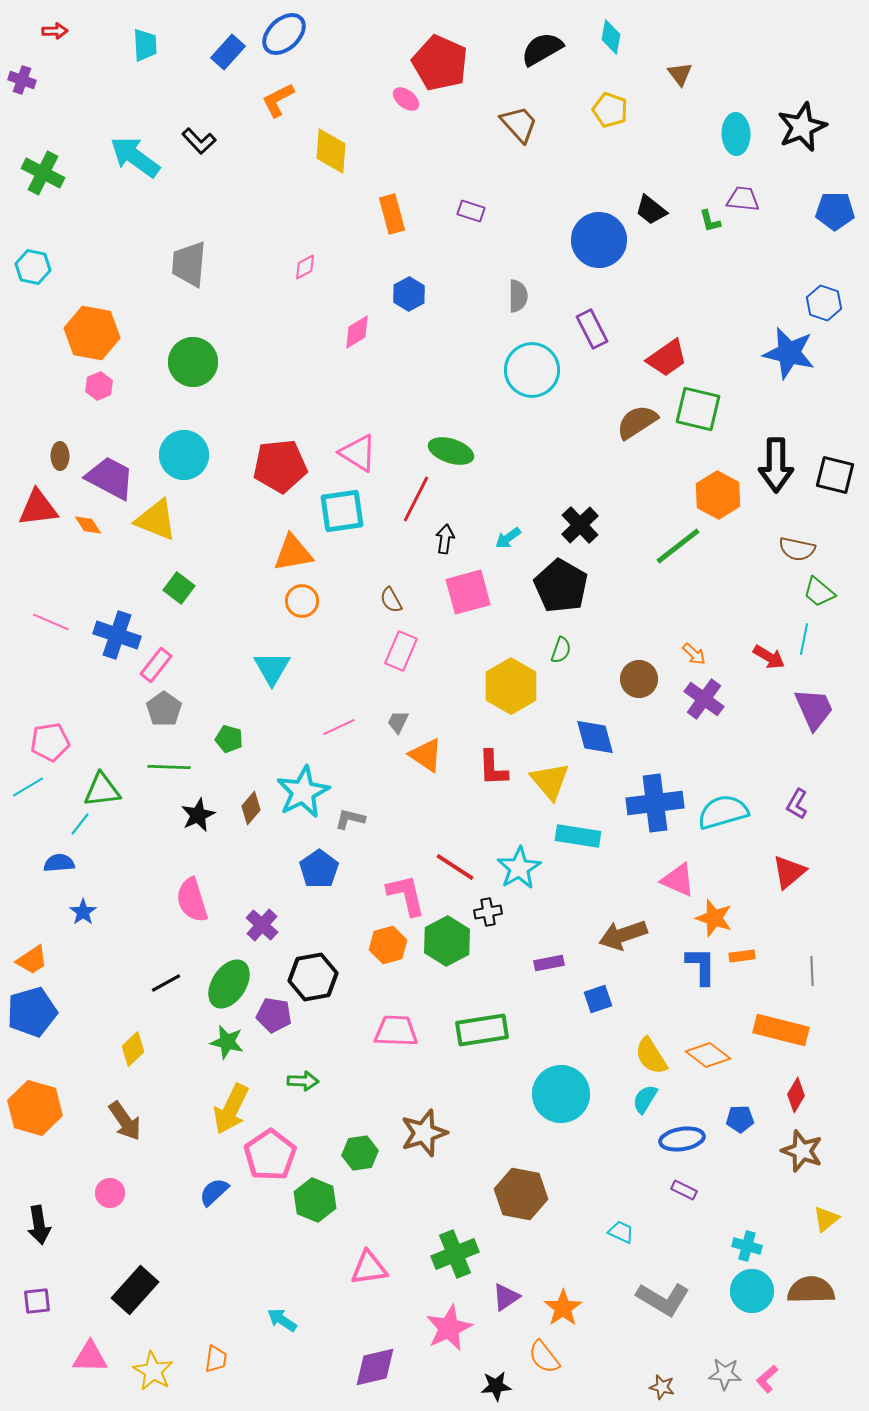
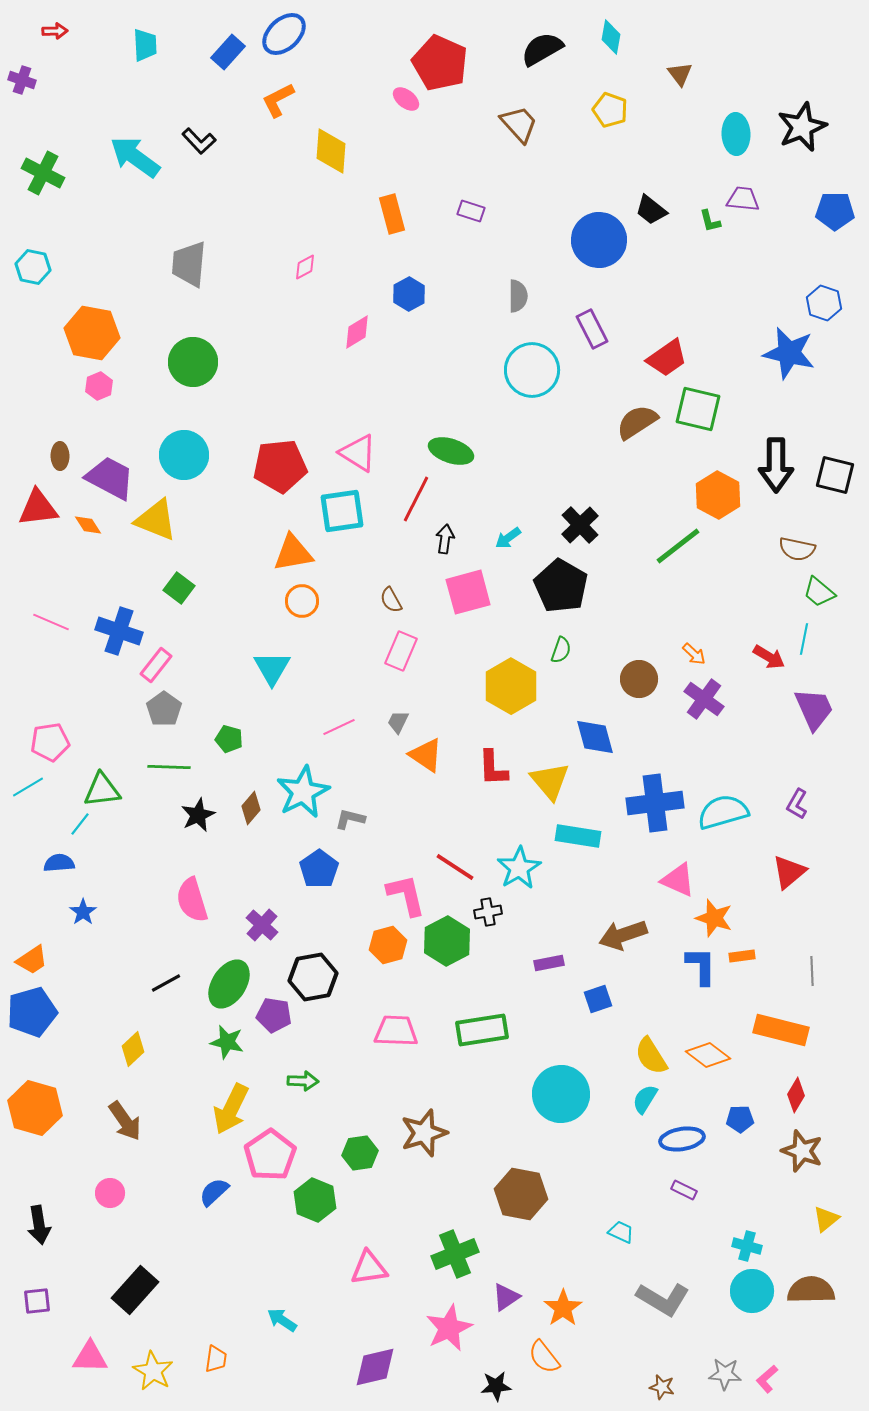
blue cross at (117, 635): moved 2 px right, 4 px up
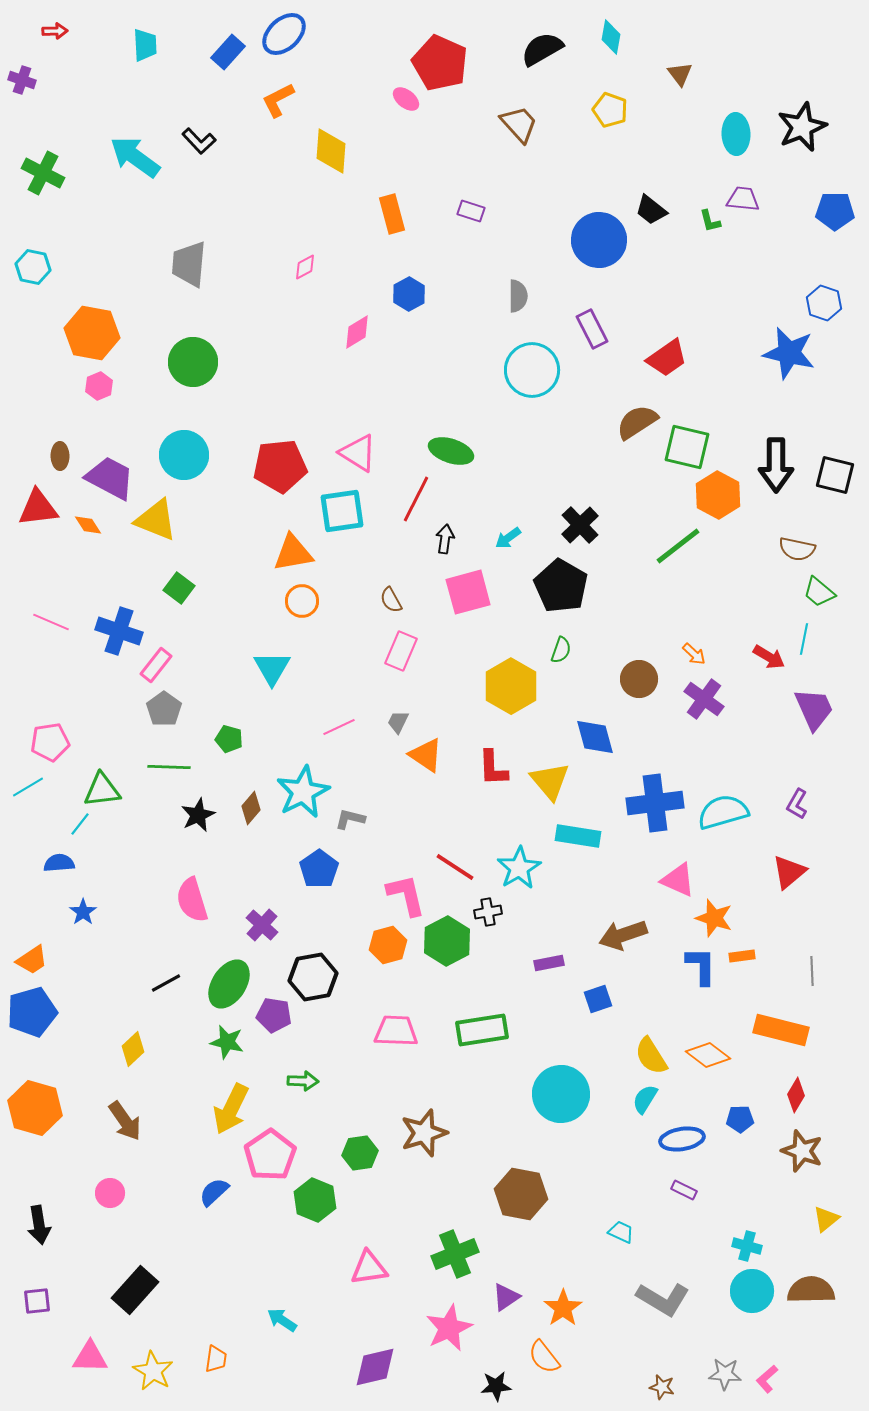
green square at (698, 409): moved 11 px left, 38 px down
